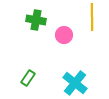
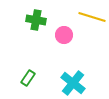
yellow line: rotated 72 degrees counterclockwise
cyan cross: moved 2 px left
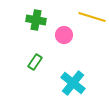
green rectangle: moved 7 px right, 16 px up
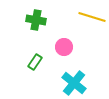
pink circle: moved 12 px down
cyan cross: moved 1 px right
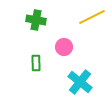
yellow line: rotated 44 degrees counterclockwise
green rectangle: moved 1 px right, 1 px down; rotated 35 degrees counterclockwise
cyan cross: moved 6 px right, 1 px up
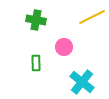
cyan cross: moved 2 px right
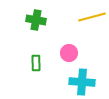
yellow line: rotated 12 degrees clockwise
pink circle: moved 5 px right, 6 px down
cyan cross: rotated 35 degrees counterclockwise
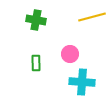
pink circle: moved 1 px right, 1 px down
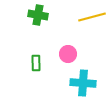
green cross: moved 2 px right, 5 px up
pink circle: moved 2 px left
cyan cross: moved 1 px right, 1 px down
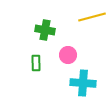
green cross: moved 7 px right, 15 px down
pink circle: moved 1 px down
